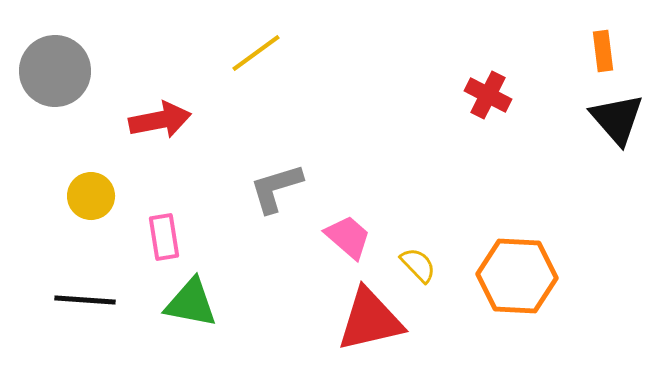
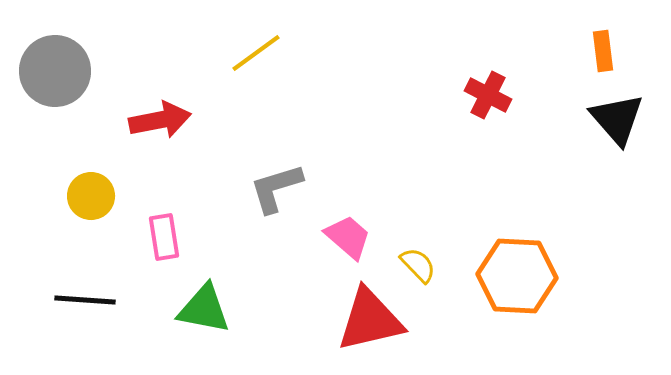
green triangle: moved 13 px right, 6 px down
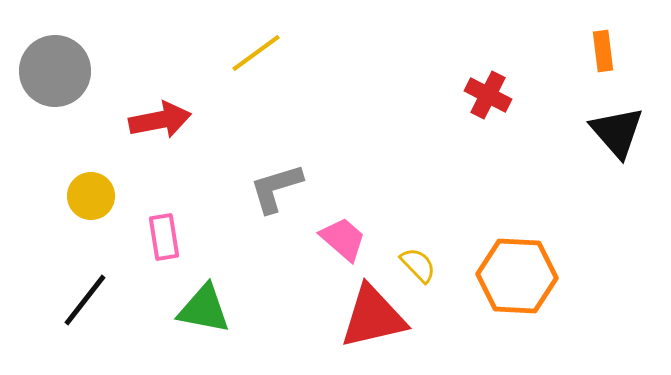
black triangle: moved 13 px down
pink trapezoid: moved 5 px left, 2 px down
black line: rotated 56 degrees counterclockwise
red triangle: moved 3 px right, 3 px up
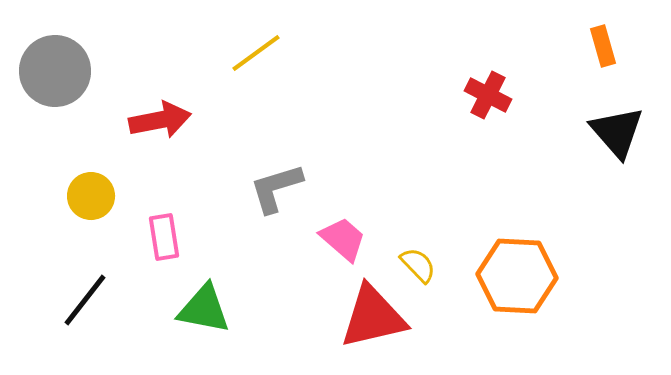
orange rectangle: moved 5 px up; rotated 9 degrees counterclockwise
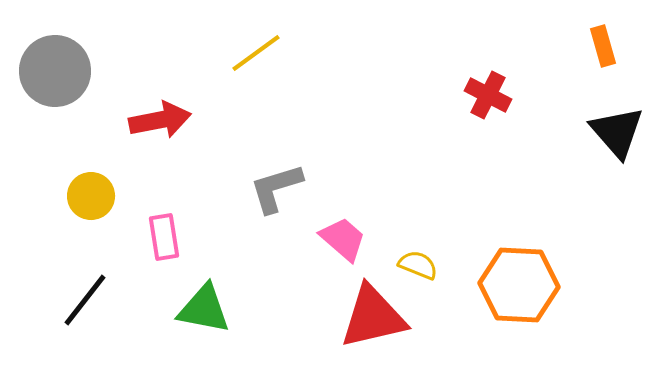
yellow semicircle: rotated 24 degrees counterclockwise
orange hexagon: moved 2 px right, 9 px down
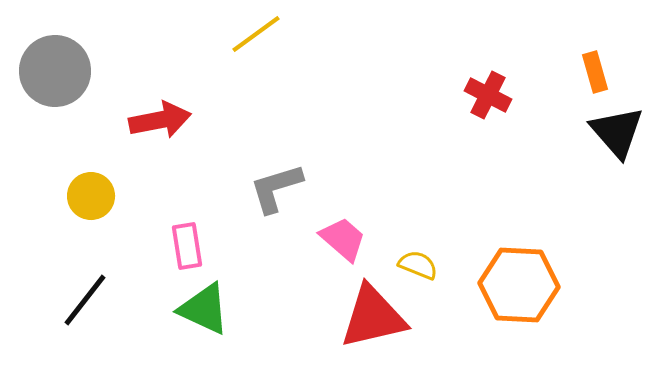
orange rectangle: moved 8 px left, 26 px down
yellow line: moved 19 px up
pink rectangle: moved 23 px right, 9 px down
green triangle: rotated 14 degrees clockwise
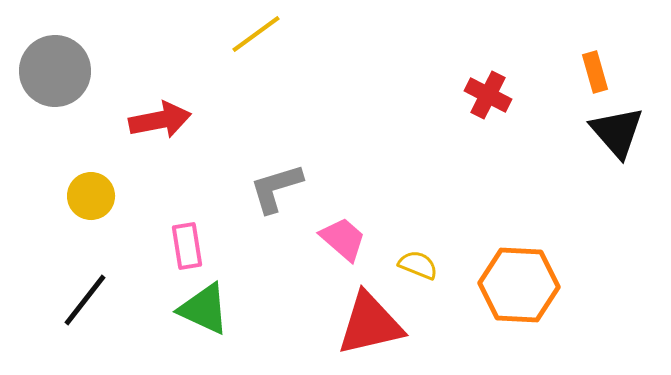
red triangle: moved 3 px left, 7 px down
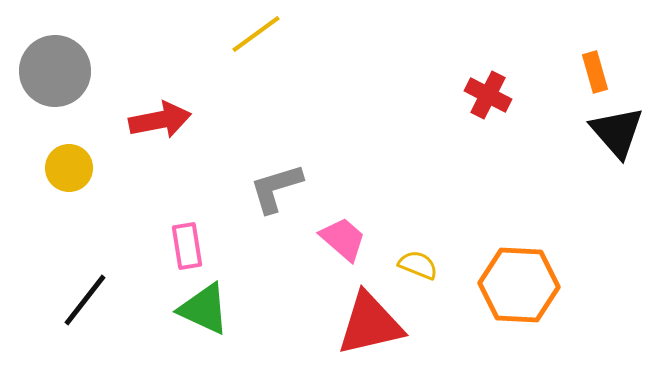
yellow circle: moved 22 px left, 28 px up
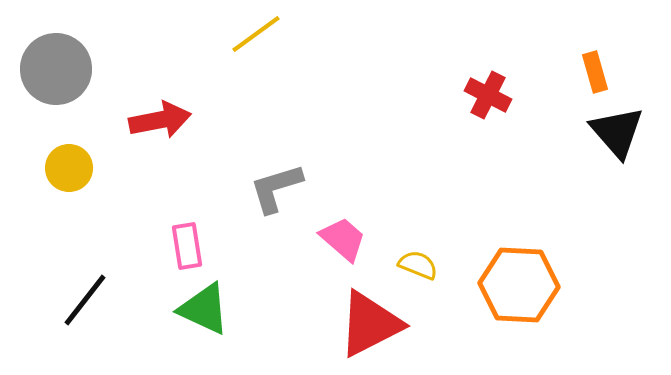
gray circle: moved 1 px right, 2 px up
red triangle: rotated 14 degrees counterclockwise
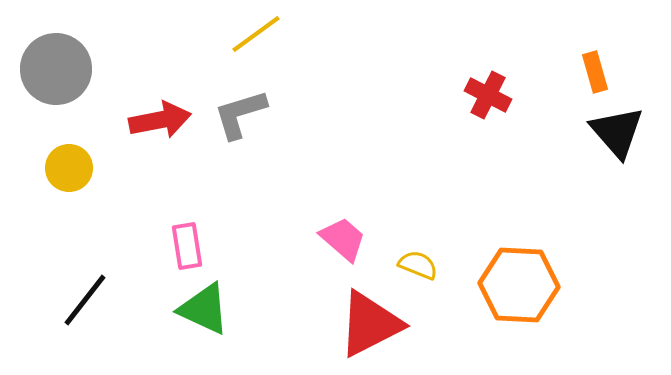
gray L-shape: moved 36 px left, 74 px up
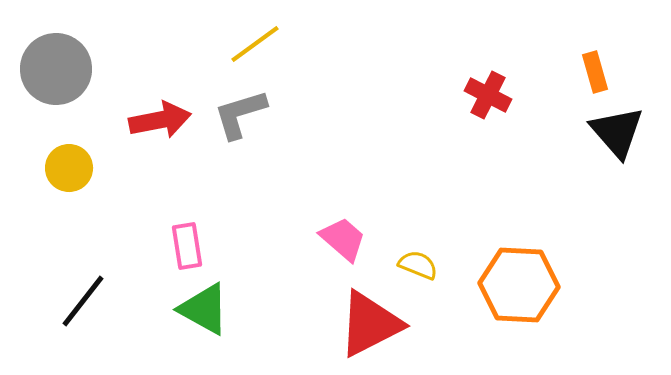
yellow line: moved 1 px left, 10 px down
black line: moved 2 px left, 1 px down
green triangle: rotated 4 degrees clockwise
